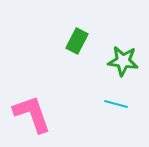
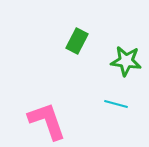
green star: moved 3 px right
pink L-shape: moved 15 px right, 7 px down
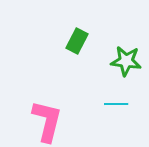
cyan line: rotated 15 degrees counterclockwise
pink L-shape: rotated 33 degrees clockwise
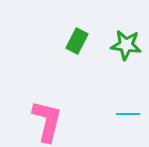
green star: moved 16 px up
cyan line: moved 12 px right, 10 px down
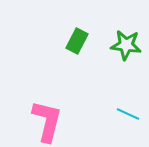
cyan line: rotated 25 degrees clockwise
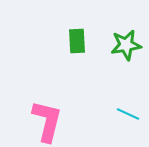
green rectangle: rotated 30 degrees counterclockwise
green star: rotated 16 degrees counterclockwise
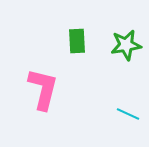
pink L-shape: moved 4 px left, 32 px up
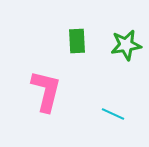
pink L-shape: moved 3 px right, 2 px down
cyan line: moved 15 px left
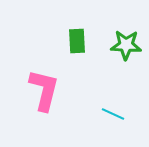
green star: rotated 12 degrees clockwise
pink L-shape: moved 2 px left, 1 px up
